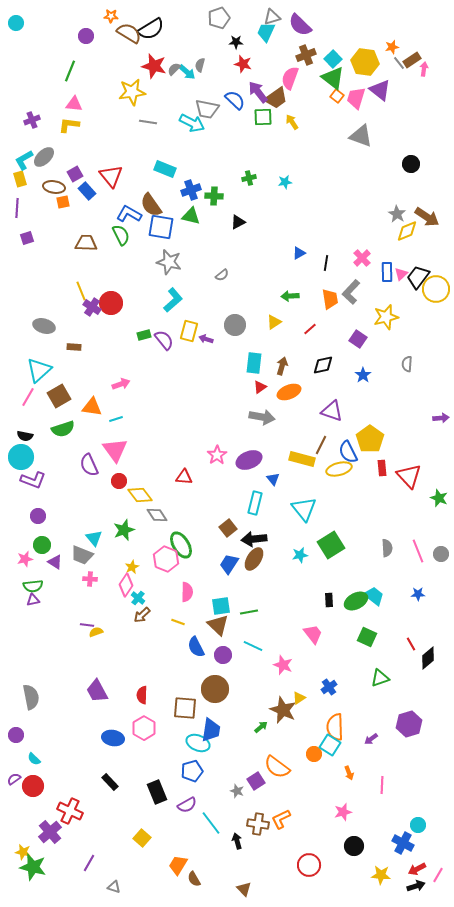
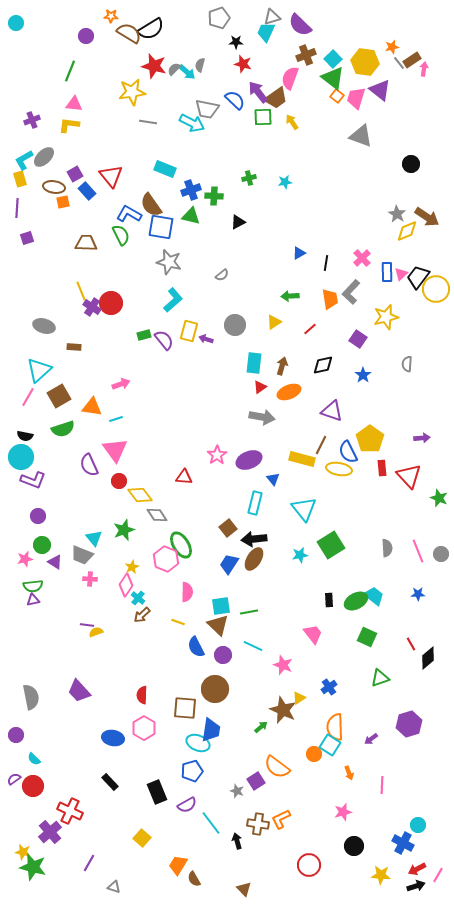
purple arrow at (441, 418): moved 19 px left, 20 px down
yellow ellipse at (339, 469): rotated 25 degrees clockwise
purple trapezoid at (97, 691): moved 18 px left; rotated 15 degrees counterclockwise
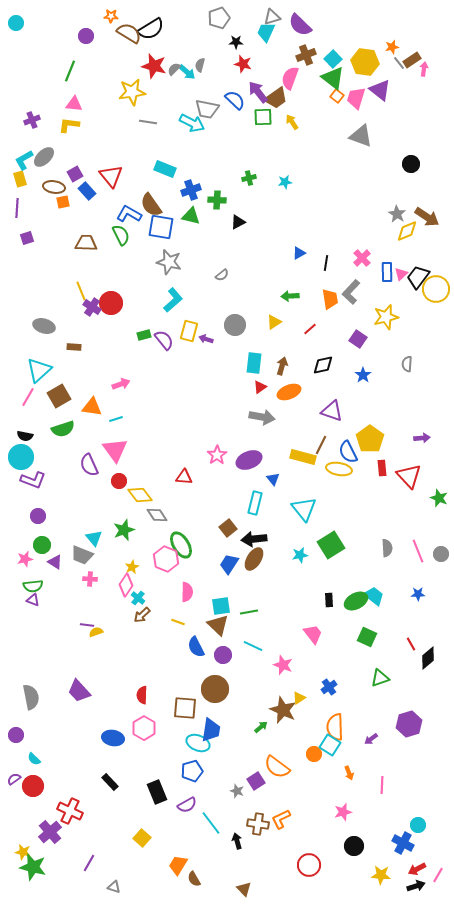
green cross at (214, 196): moved 3 px right, 4 px down
yellow rectangle at (302, 459): moved 1 px right, 2 px up
purple triangle at (33, 600): rotated 32 degrees clockwise
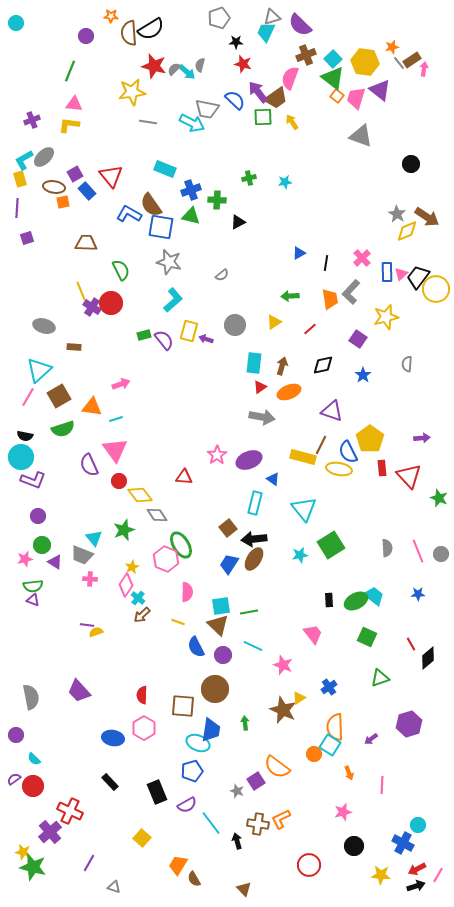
brown semicircle at (129, 33): rotated 125 degrees counterclockwise
green semicircle at (121, 235): moved 35 px down
blue triangle at (273, 479): rotated 16 degrees counterclockwise
brown square at (185, 708): moved 2 px left, 2 px up
green arrow at (261, 727): moved 16 px left, 4 px up; rotated 56 degrees counterclockwise
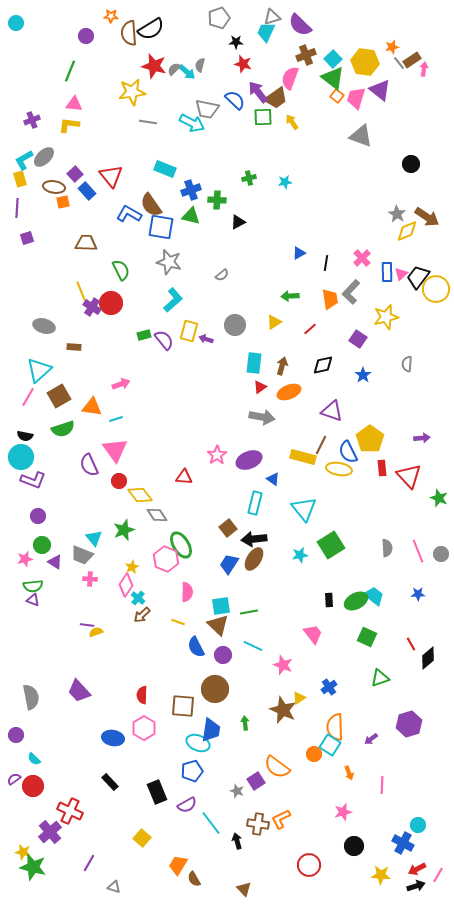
purple square at (75, 174): rotated 14 degrees counterclockwise
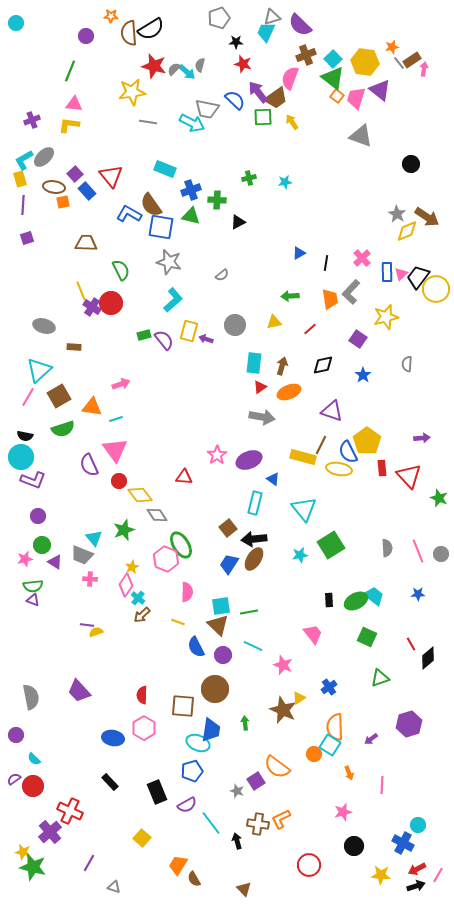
purple line at (17, 208): moved 6 px right, 3 px up
yellow triangle at (274, 322): rotated 21 degrees clockwise
yellow pentagon at (370, 439): moved 3 px left, 2 px down
